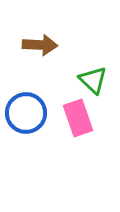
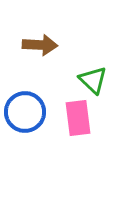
blue circle: moved 1 px left, 1 px up
pink rectangle: rotated 12 degrees clockwise
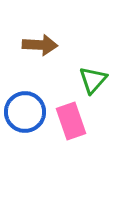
green triangle: rotated 28 degrees clockwise
pink rectangle: moved 7 px left, 3 px down; rotated 12 degrees counterclockwise
